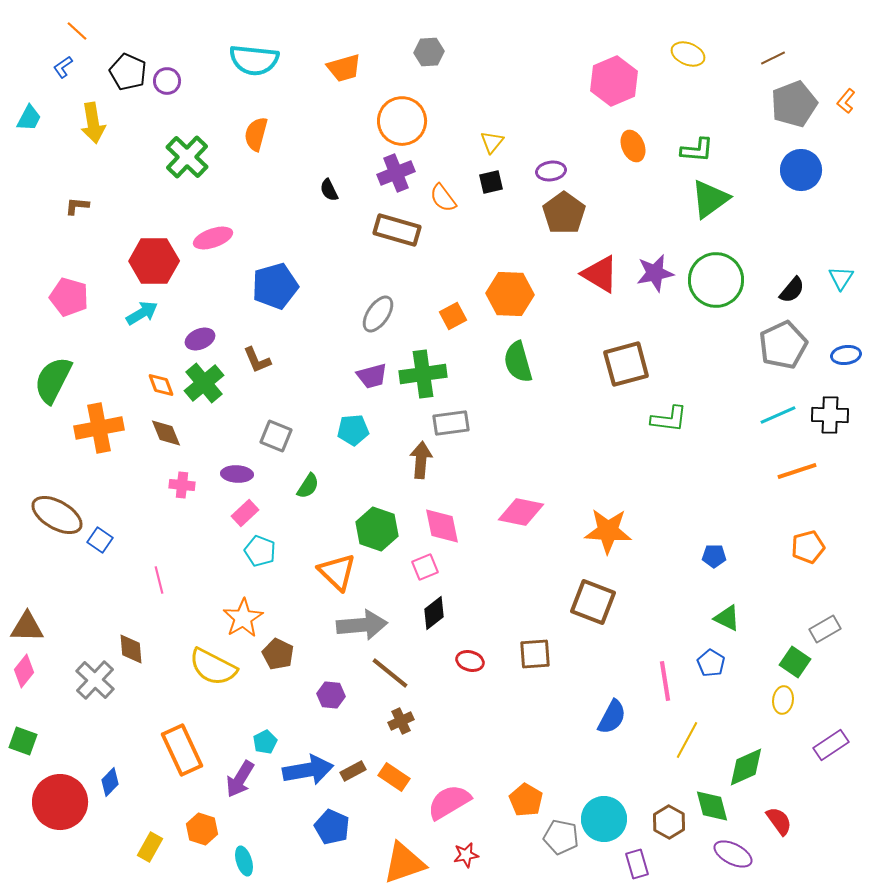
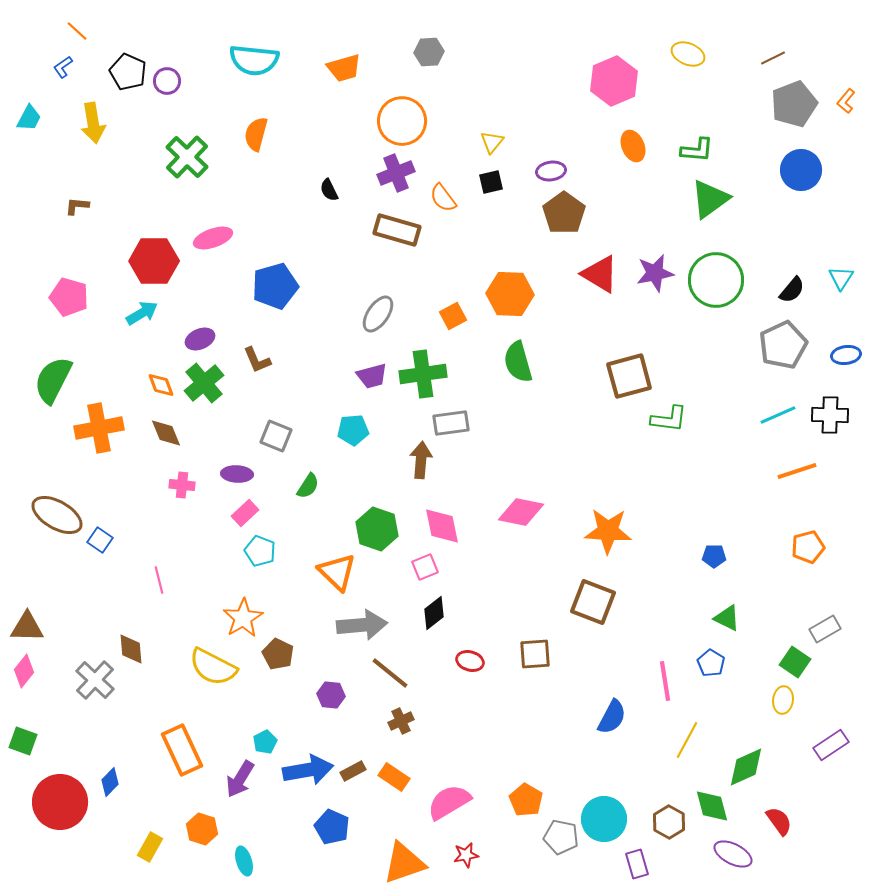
brown square at (626, 364): moved 3 px right, 12 px down
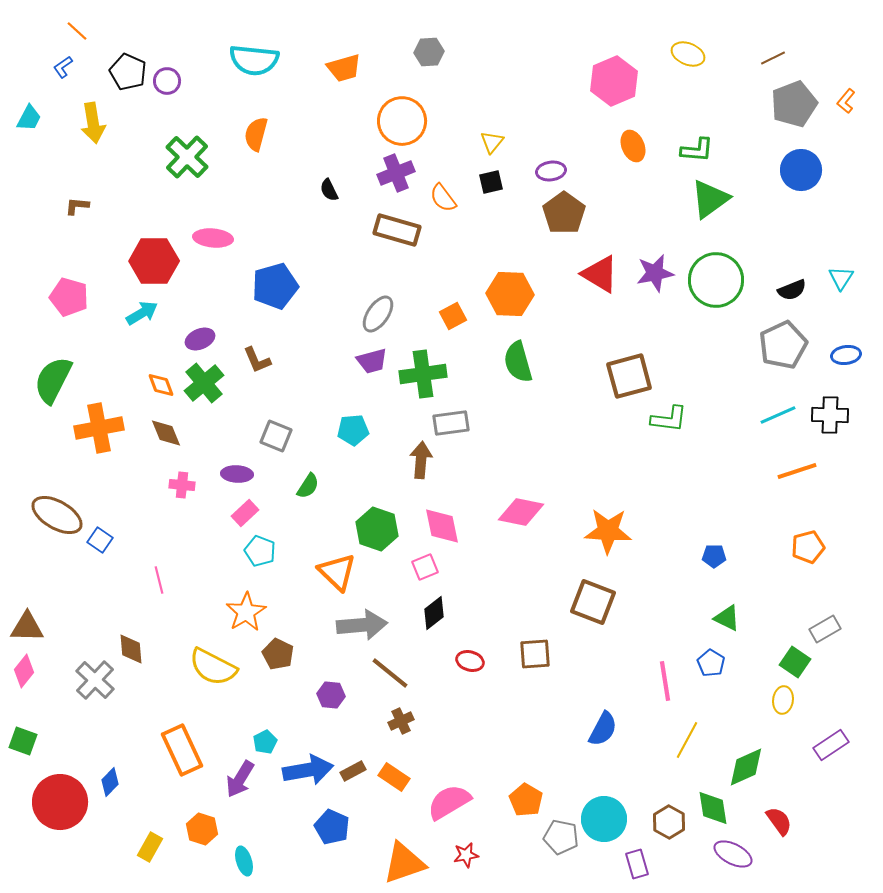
pink ellipse at (213, 238): rotated 24 degrees clockwise
black semicircle at (792, 290): rotated 28 degrees clockwise
purple trapezoid at (372, 376): moved 15 px up
orange star at (243, 618): moved 3 px right, 6 px up
blue semicircle at (612, 717): moved 9 px left, 12 px down
green diamond at (712, 806): moved 1 px right, 2 px down; rotated 6 degrees clockwise
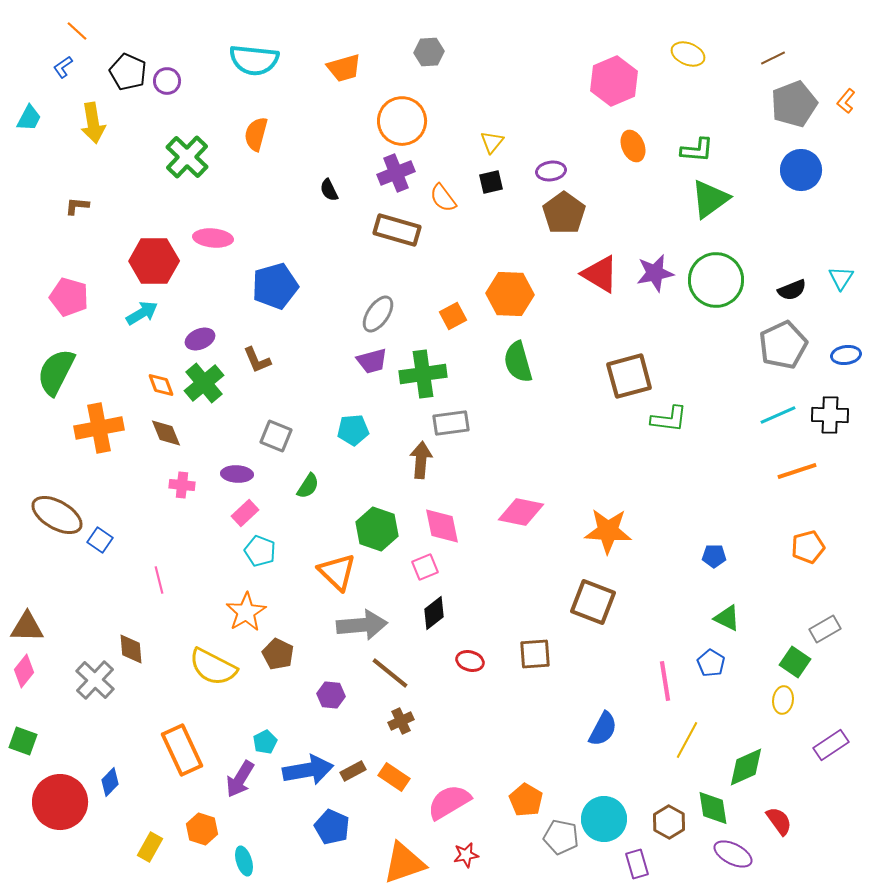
green semicircle at (53, 380): moved 3 px right, 8 px up
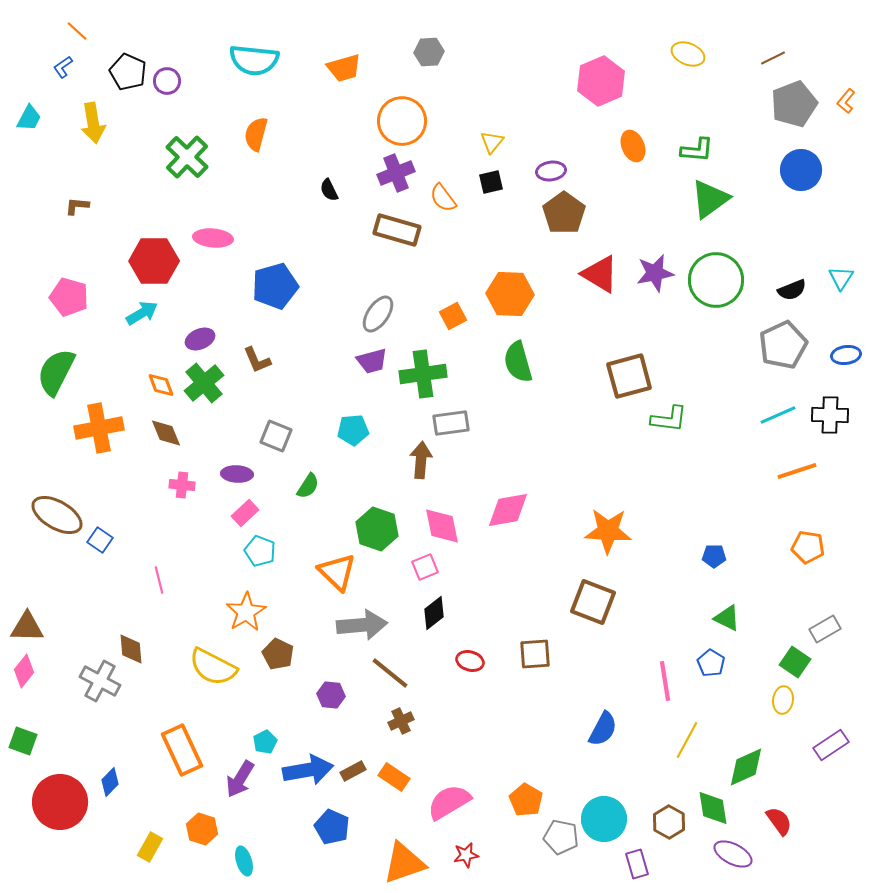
pink hexagon at (614, 81): moved 13 px left
pink diamond at (521, 512): moved 13 px left, 2 px up; rotated 21 degrees counterclockwise
orange pentagon at (808, 547): rotated 24 degrees clockwise
gray cross at (95, 680): moved 5 px right, 1 px down; rotated 15 degrees counterclockwise
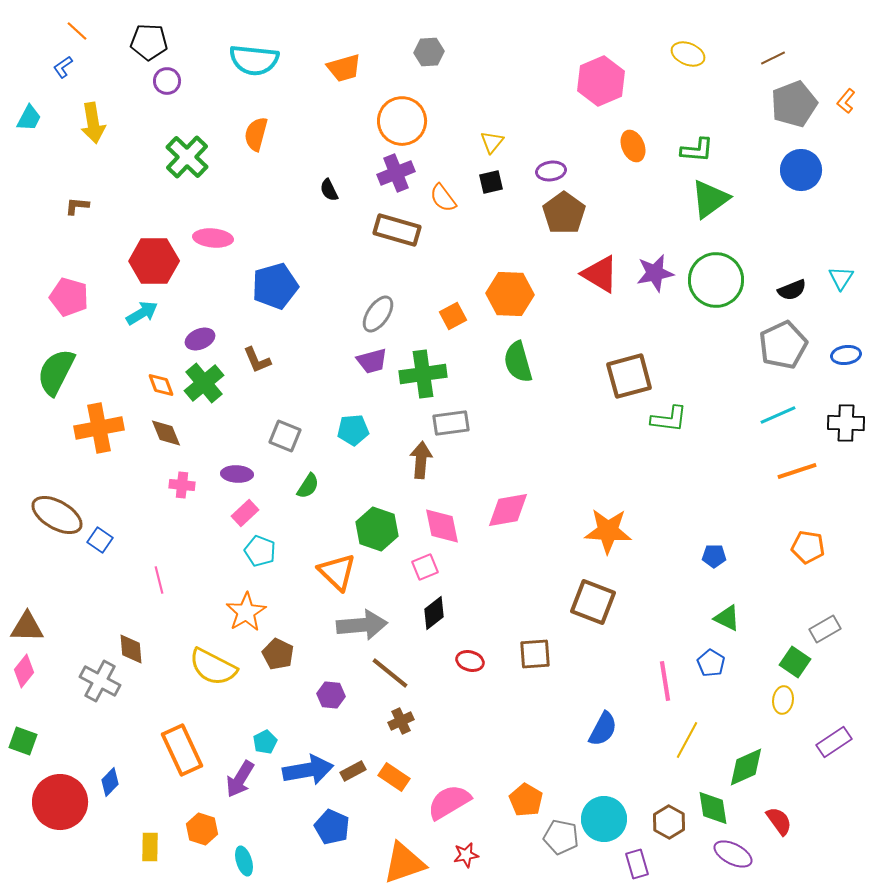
black pentagon at (128, 72): moved 21 px right, 30 px up; rotated 21 degrees counterclockwise
black cross at (830, 415): moved 16 px right, 8 px down
gray square at (276, 436): moved 9 px right
purple rectangle at (831, 745): moved 3 px right, 3 px up
yellow rectangle at (150, 847): rotated 28 degrees counterclockwise
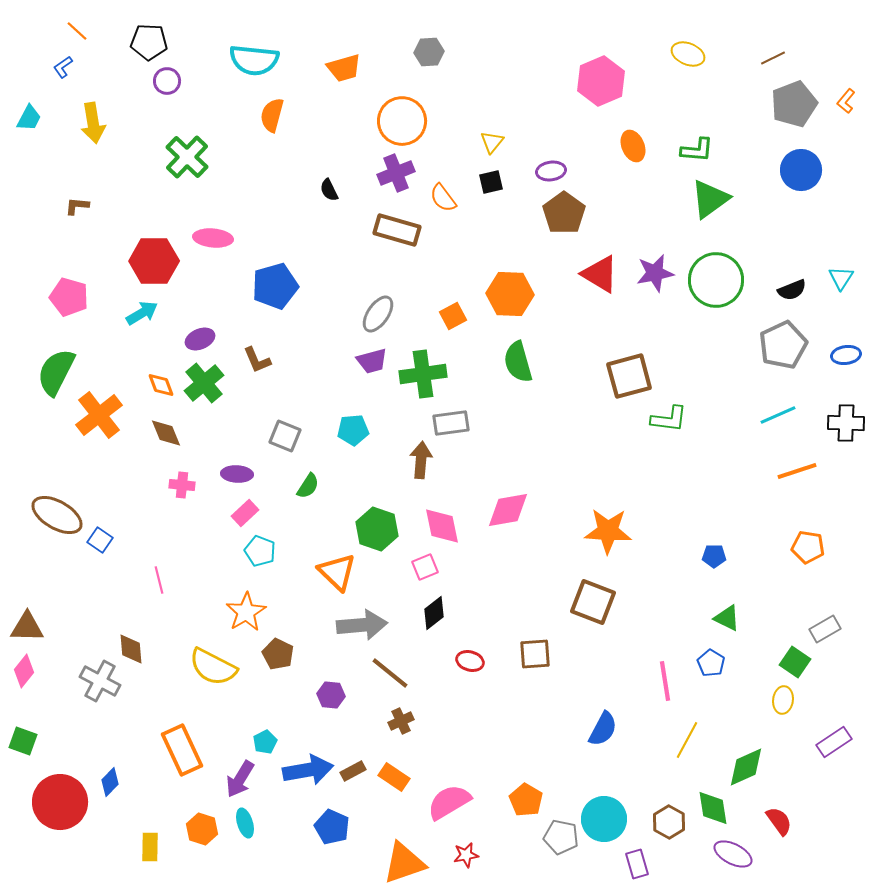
orange semicircle at (256, 134): moved 16 px right, 19 px up
orange cross at (99, 428): moved 13 px up; rotated 27 degrees counterclockwise
cyan ellipse at (244, 861): moved 1 px right, 38 px up
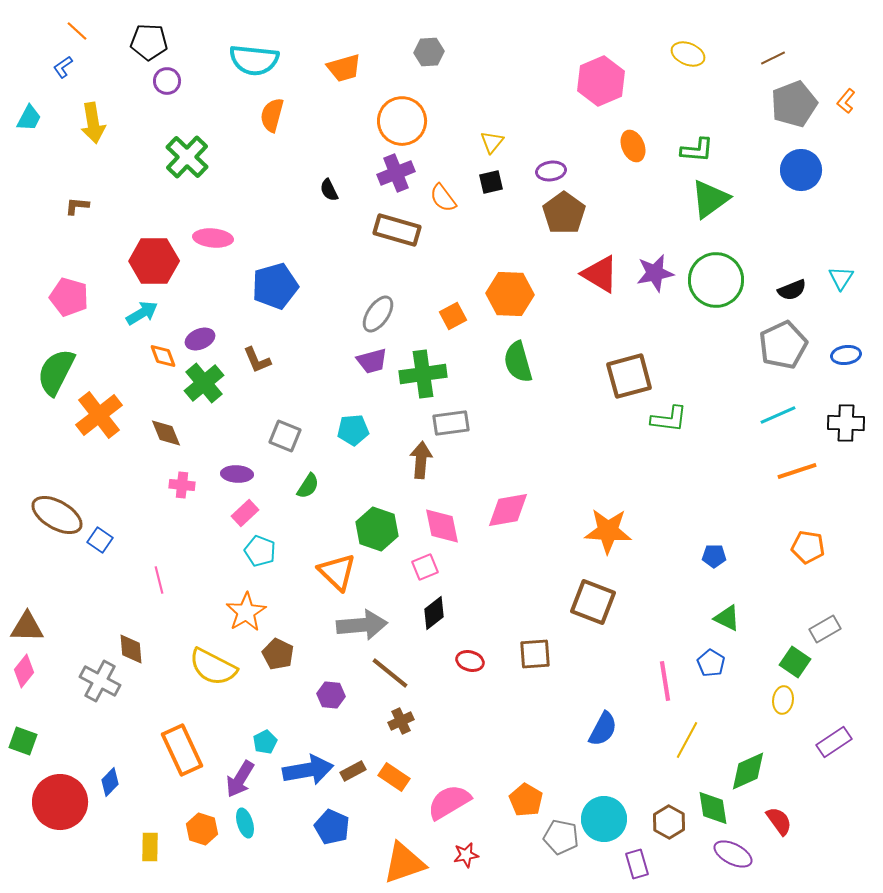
orange diamond at (161, 385): moved 2 px right, 29 px up
green diamond at (746, 767): moved 2 px right, 4 px down
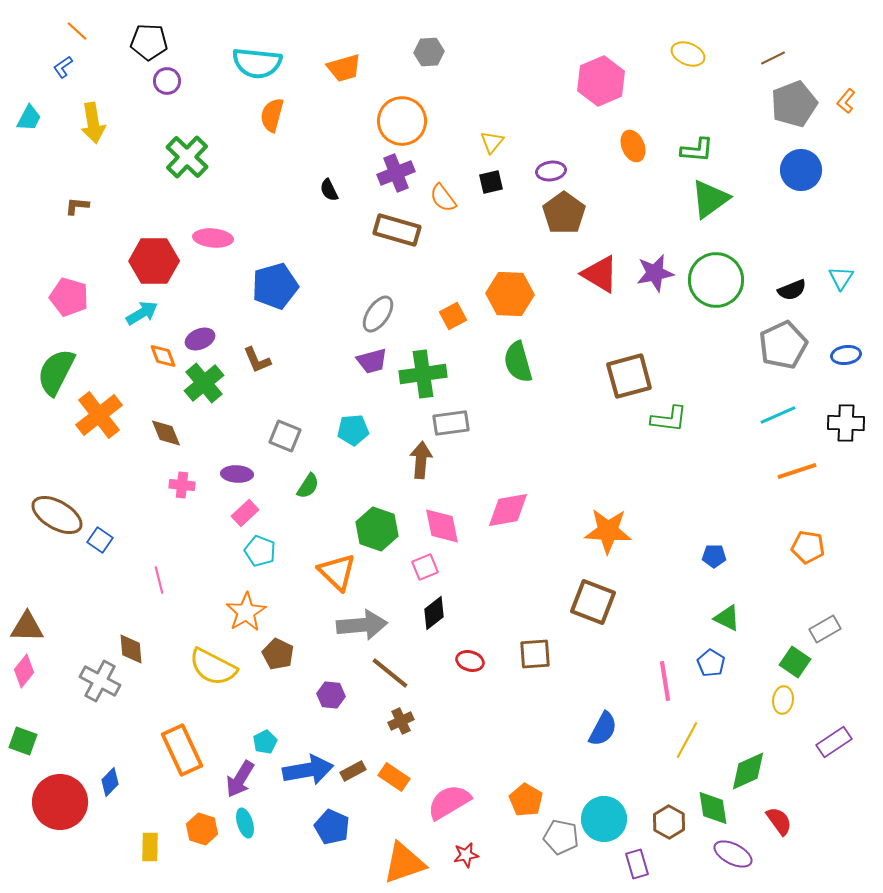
cyan semicircle at (254, 60): moved 3 px right, 3 px down
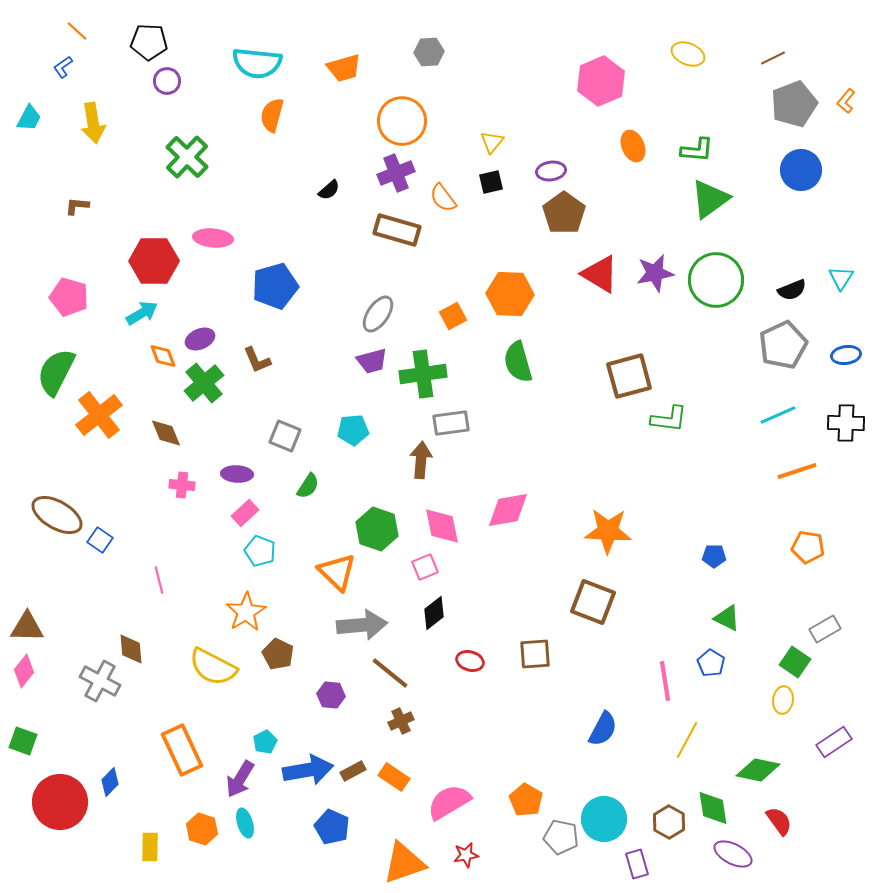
black semicircle at (329, 190): rotated 105 degrees counterclockwise
green diamond at (748, 771): moved 10 px right, 1 px up; rotated 36 degrees clockwise
